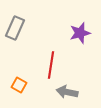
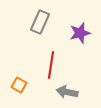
gray rectangle: moved 25 px right, 6 px up
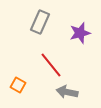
red line: rotated 48 degrees counterclockwise
orange square: moved 1 px left
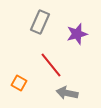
purple star: moved 3 px left, 1 px down
orange square: moved 1 px right, 2 px up
gray arrow: moved 1 px down
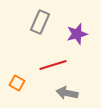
red line: moved 2 px right; rotated 68 degrees counterclockwise
orange square: moved 2 px left
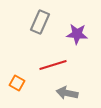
purple star: rotated 20 degrees clockwise
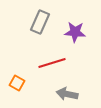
purple star: moved 2 px left, 2 px up
red line: moved 1 px left, 2 px up
gray arrow: moved 1 px down
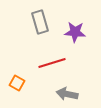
gray rectangle: rotated 40 degrees counterclockwise
